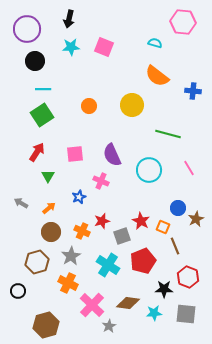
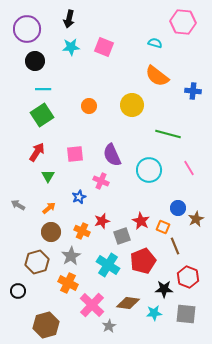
gray arrow at (21, 203): moved 3 px left, 2 px down
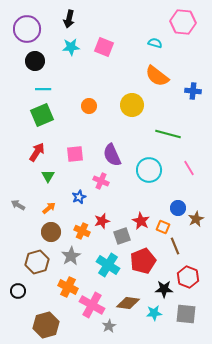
green square at (42, 115): rotated 10 degrees clockwise
orange cross at (68, 283): moved 4 px down
pink cross at (92, 305): rotated 15 degrees counterclockwise
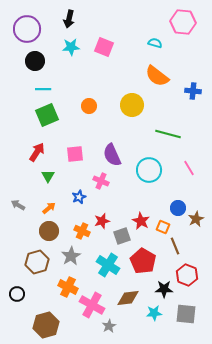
green square at (42, 115): moved 5 px right
brown circle at (51, 232): moved 2 px left, 1 px up
red pentagon at (143, 261): rotated 20 degrees counterclockwise
red hexagon at (188, 277): moved 1 px left, 2 px up
black circle at (18, 291): moved 1 px left, 3 px down
brown diamond at (128, 303): moved 5 px up; rotated 15 degrees counterclockwise
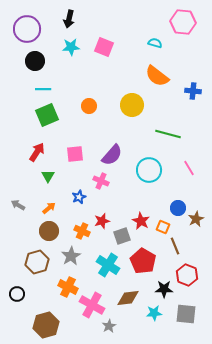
purple semicircle at (112, 155): rotated 115 degrees counterclockwise
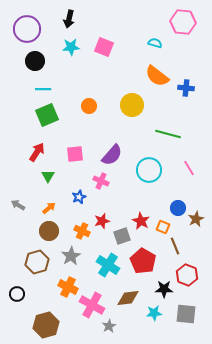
blue cross at (193, 91): moved 7 px left, 3 px up
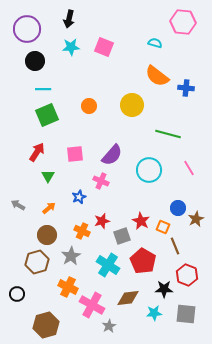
brown circle at (49, 231): moved 2 px left, 4 px down
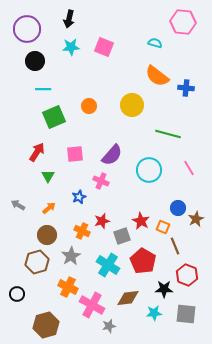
green square at (47, 115): moved 7 px right, 2 px down
gray star at (109, 326): rotated 16 degrees clockwise
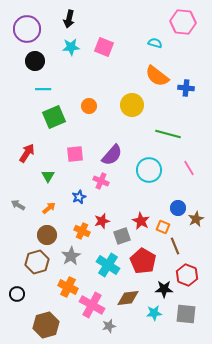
red arrow at (37, 152): moved 10 px left, 1 px down
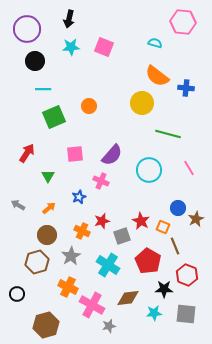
yellow circle at (132, 105): moved 10 px right, 2 px up
red pentagon at (143, 261): moved 5 px right
